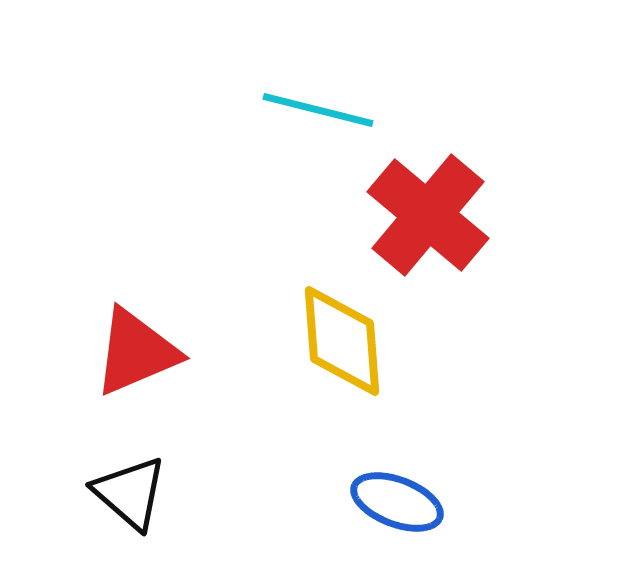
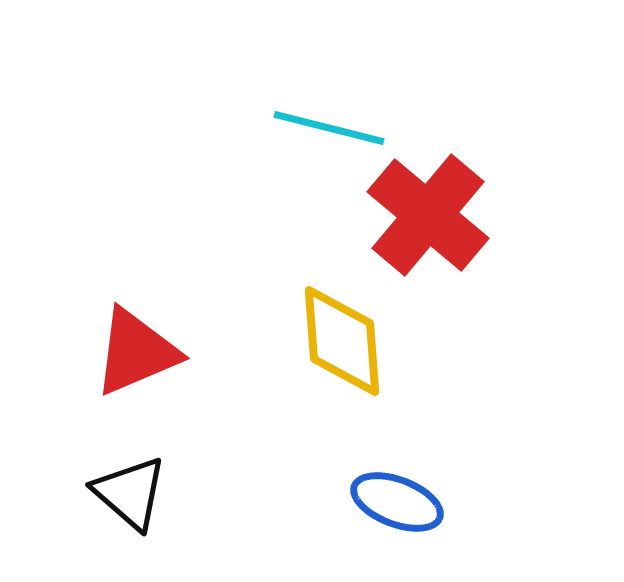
cyan line: moved 11 px right, 18 px down
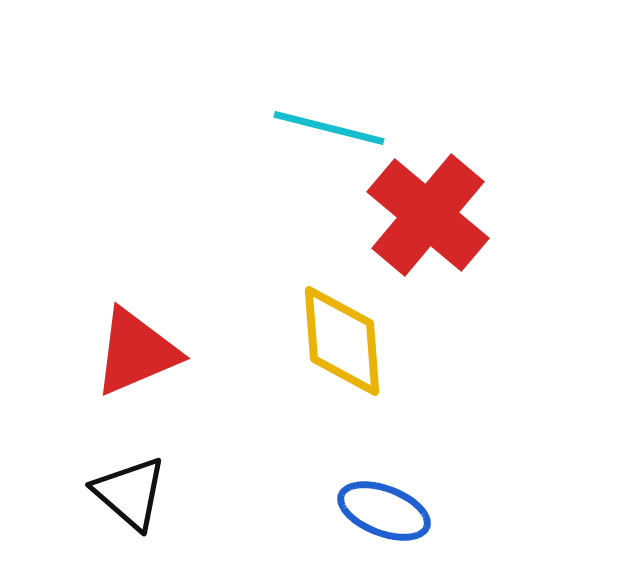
blue ellipse: moved 13 px left, 9 px down
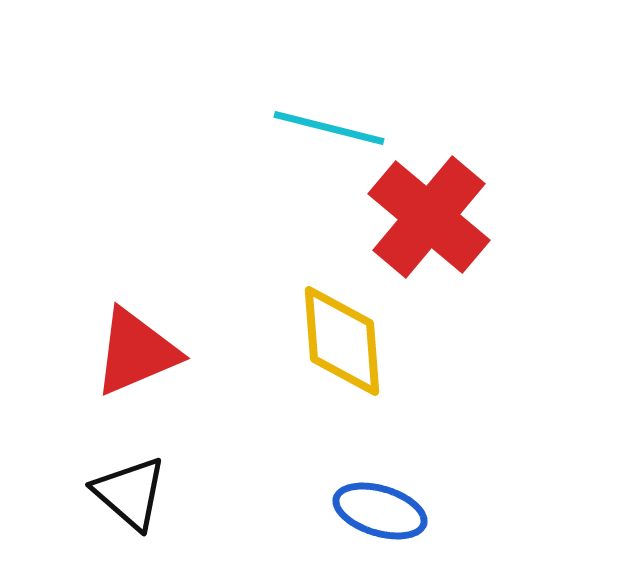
red cross: moved 1 px right, 2 px down
blue ellipse: moved 4 px left; rotated 4 degrees counterclockwise
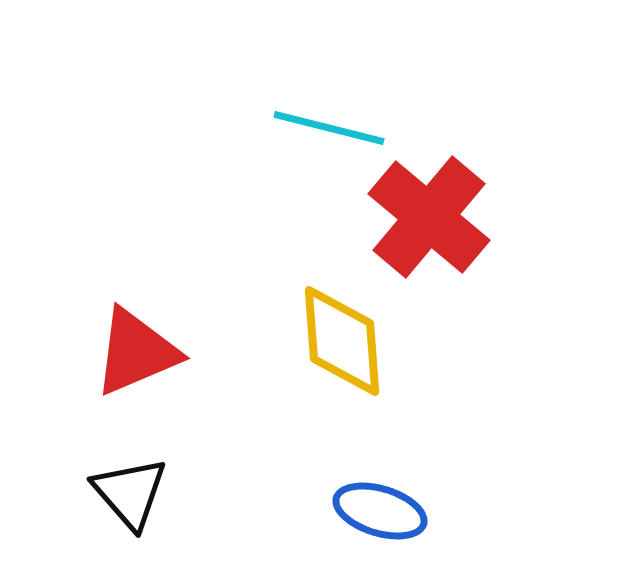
black triangle: rotated 8 degrees clockwise
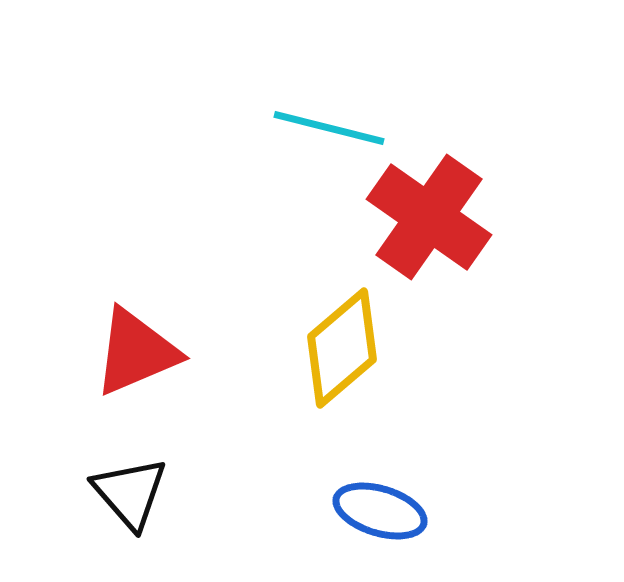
red cross: rotated 5 degrees counterclockwise
yellow diamond: moved 7 px down; rotated 54 degrees clockwise
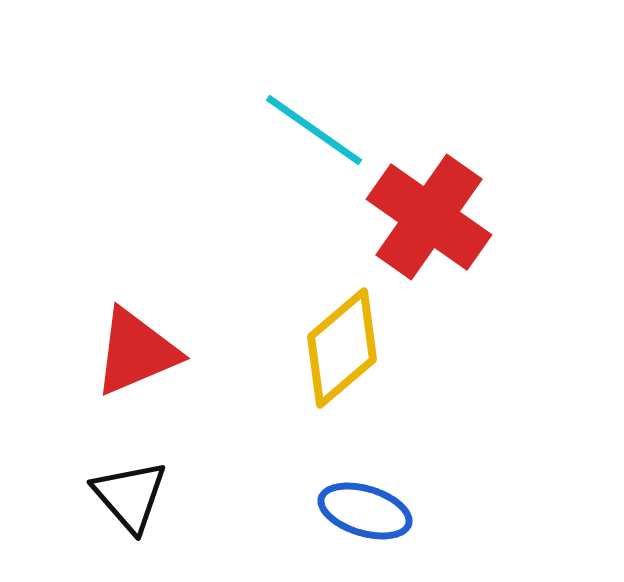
cyan line: moved 15 px left, 2 px down; rotated 21 degrees clockwise
black triangle: moved 3 px down
blue ellipse: moved 15 px left
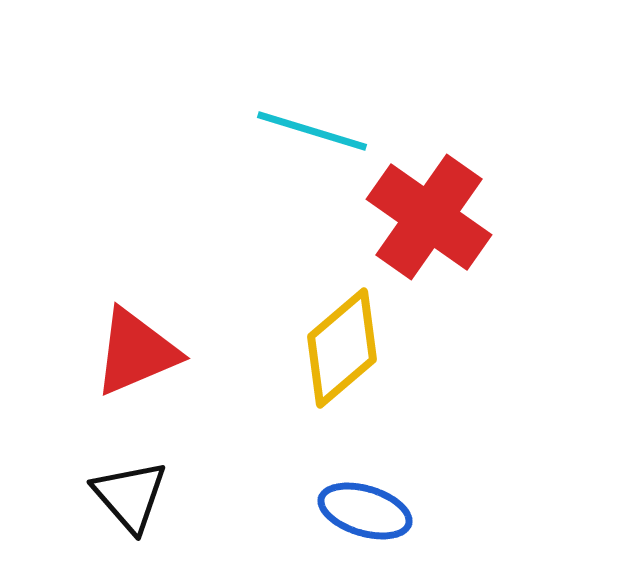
cyan line: moved 2 px left, 1 px down; rotated 18 degrees counterclockwise
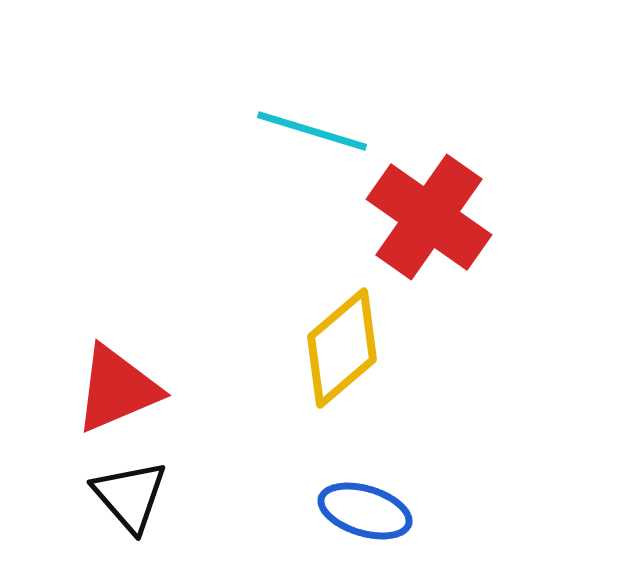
red triangle: moved 19 px left, 37 px down
